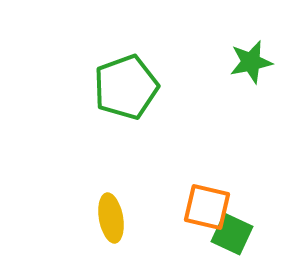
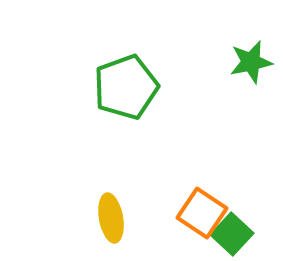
orange square: moved 5 px left, 6 px down; rotated 21 degrees clockwise
green square: rotated 18 degrees clockwise
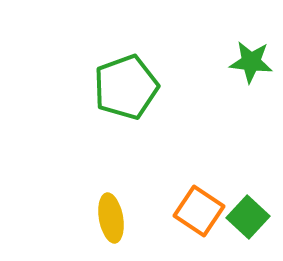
green star: rotated 18 degrees clockwise
orange square: moved 3 px left, 2 px up
green square: moved 16 px right, 17 px up
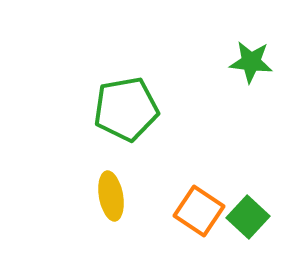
green pentagon: moved 22 px down; rotated 10 degrees clockwise
yellow ellipse: moved 22 px up
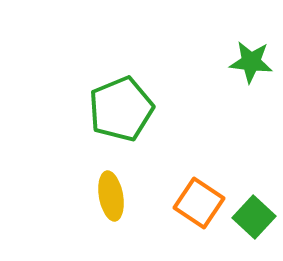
green pentagon: moved 5 px left; rotated 12 degrees counterclockwise
orange square: moved 8 px up
green square: moved 6 px right
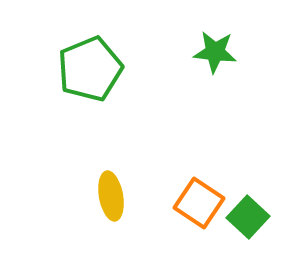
green star: moved 36 px left, 10 px up
green pentagon: moved 31 px left, 40 px up
green square: moved 6 px left
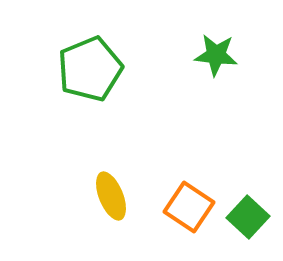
green star: moved 1 px right, 3 px down
yellow ellipse: rotated 12 degrees counterclockwise
orange square: moved 10 px left, 4 px down
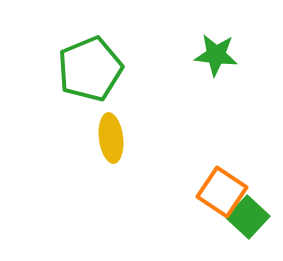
yellow ellipse: moved 58 px up; rotated 15 degrees clockwise
orange square: moved 33 px right, 15 px up
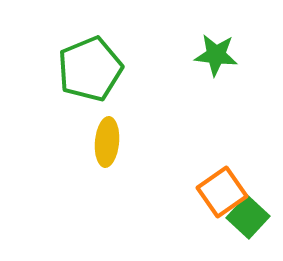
yellow ellipse: moved 4 px left, 4 px down; rotated 12 degrees clockwise
orange square: rotated 21 degrees clockwise
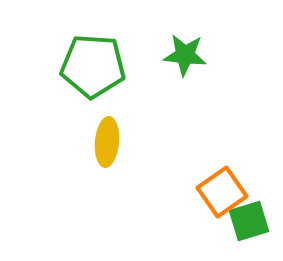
green star: moved 31 px left
green pentagon: moved 3 px right, 3 px up; rotated 26 degrees clockwise
green square: moved 1 px right, 4 px down; rotated 30 degrees clockwise
